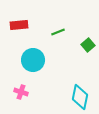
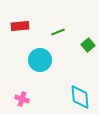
red rectangle: moved 1 px right, 1 px down
cyan circle: moved 7 px right
pink cross: moved 1 px right, 7 px down
cyan diamond: rotated 15 degrees counterclockwise
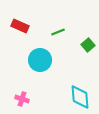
red rectangle: rotated 30 degrees clockwise
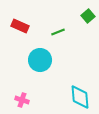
green square: moved 29 px up
pink cross: moved 1 px down
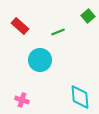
red rectangle: rotated 18 degrees clockwise
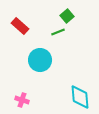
green square: moved 21 px left
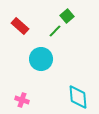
green line: moved 3 px left, 1 px up; rotated 24 degrees counterclockwise
cyan circle: moved 1 px right, 1 px up
cyan diamond: moved 2 px left
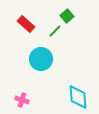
red rectangle: moved 6 px right, 2 px up
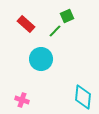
green square: rotated 16 degrees clockwise
cyan diamond: moved 5 px right; rotated 10 degrees clockwise
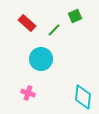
green square: moved 8 px right
red rectangle: moved 1 px right, 1 px up
green line: moved 1 px left, 1 px up
pink cross: moved 6 px right, 7 px up
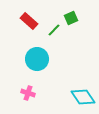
green square: moved 4 px left, 2 px down
red rectangle: moved 2 px right, 2 px up
cyan circle: moved 4 px left
cyan diamond: rotated 40 degrees counterclockwise
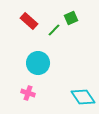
cyan circle: moved 1 px right, 4 px down
